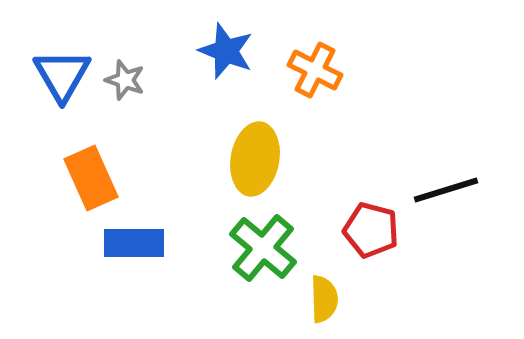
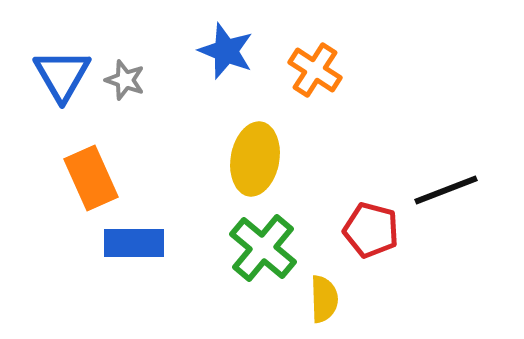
orange cross: rotated 6 degrees clockwise
black line: rotated 4 degrees counterclockwise
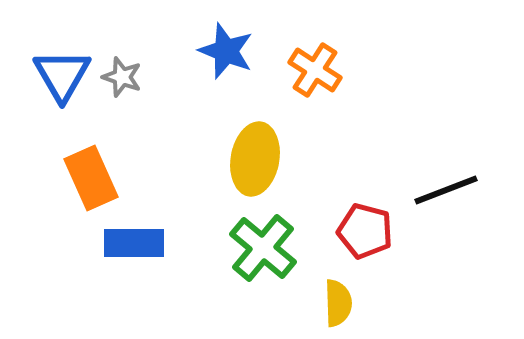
gray star: moved 3 px left, 3 px up
red pentagon: moved 6 px left, 1 px down
yellow semicircle: moved 14 px right, 4 px down
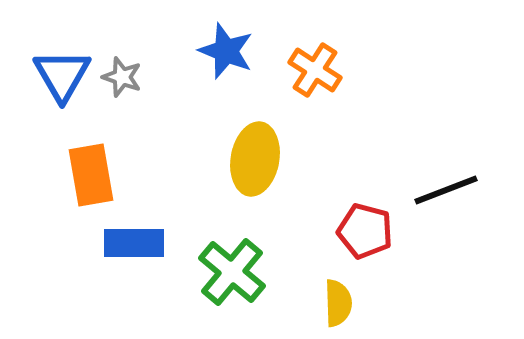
orange rectangle: moved 3 px up; rotated 14 degrees clockwise
green cross: moved 31 px left, 24 px down
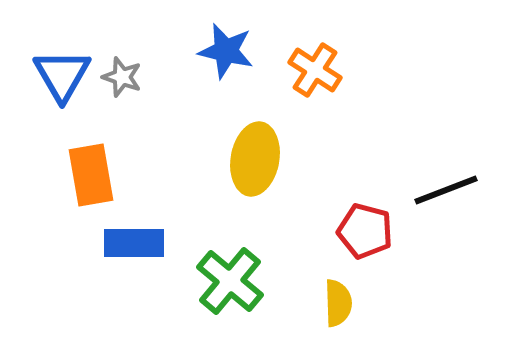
blue star: rotated 8 degrees counterclockwise
green cross: moved 2 px left, 9 px down
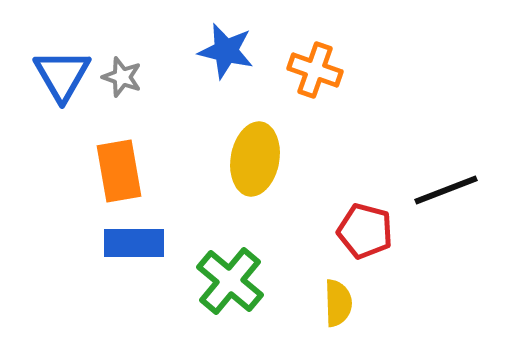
orange cross: rotated 14 degrees counterclockwise
orange rectangle: moved 28 px right, 4 px up
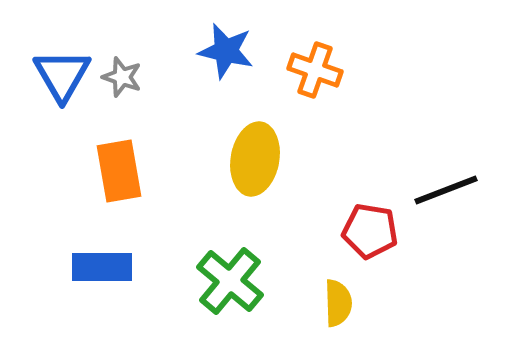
red pentagon: moved 5 px right; rotated 6 degrees counterclockwise
blue rectangle: moved 32 px left, 24 px down
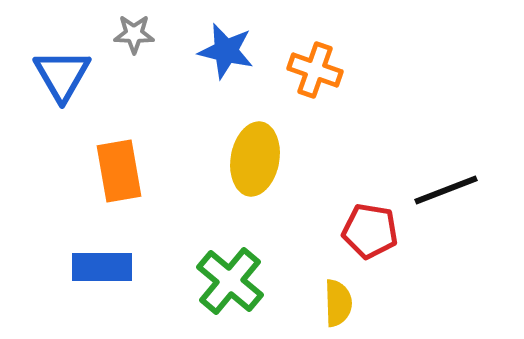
gray star: moved 12 px right, 43 px up; rotated 18 degrees counterclockwise
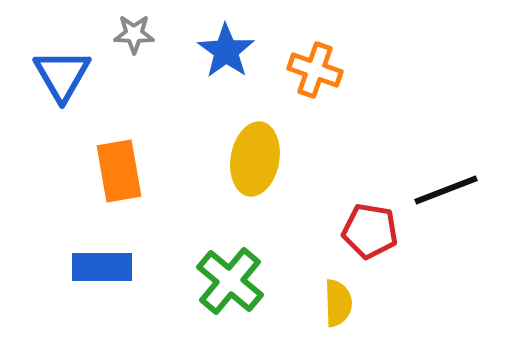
blue star: rotated 22 degrees clockwise
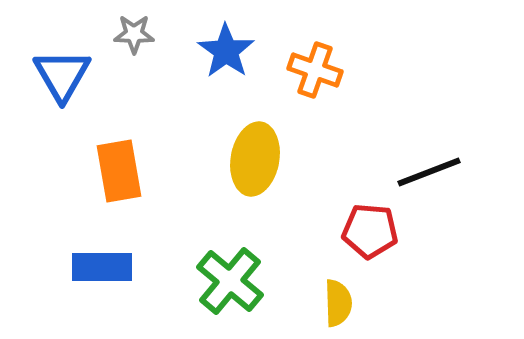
black line: moved 17 px left, 18 px up
red pentagon: rotated 4 degrees counterclockwise
